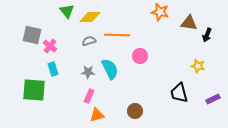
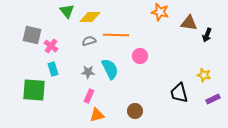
orange line: moved 1 px left
pink cross: moved 1 px right
yellow star: moved 6 px right, 9 px down
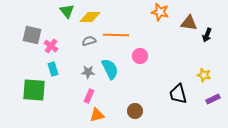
black trapezoid: moved 1 px left, 1 px down
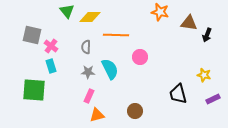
gray semicircle: moved 3 px left, 6 px down; rotated 72 degrees counterclockwise
pink circle: moved 1 px down
cyan rectangle: moved 2 px left, 3 px up
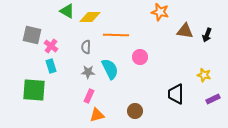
green triangle: rotated 21 degrees counterclockwise
brown triangle: moved 4 px left, 8 px down
black trapezoid: moved 2 px left; rotated 15 degrees clockwise
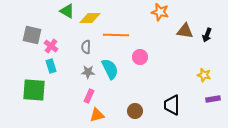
yellow diamond: moved 1 px down
black trapezoid: moved 4 px left, 11 px down
purple rectangle: rotated 16 degrees clockwise
